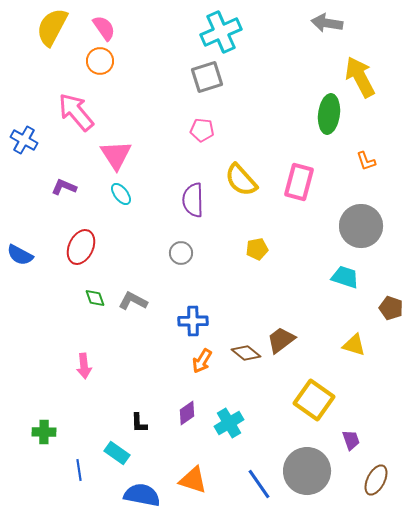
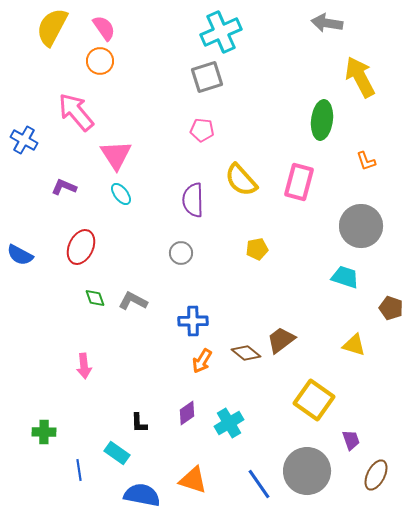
green ellipse at (329, 114): moved 7 px left, 6 px down
brown ellipse at (376, 480): moved 5 px up
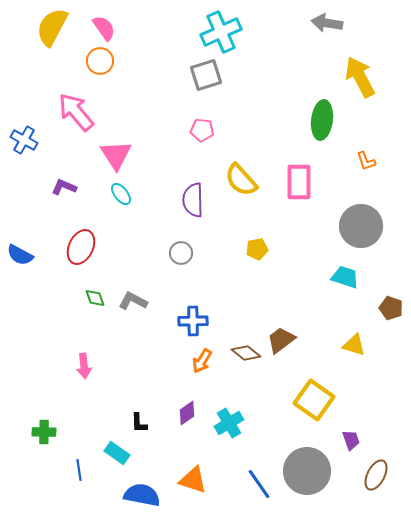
gray square at (207, 77): moved 1 px left, 2 px up
pink rectangle at (299, 182): rotated 15 degrees counterclockwise
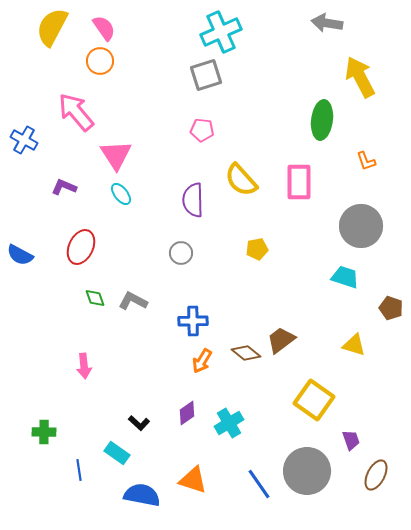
black L-shape at (139, 423): rotated 45 degrees counterclockwise
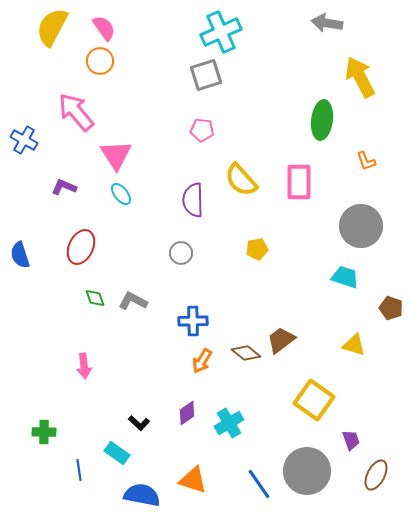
blue semicircle at (20, 255): rotated 44 degrees clockwise
